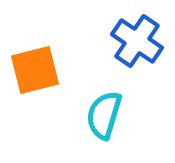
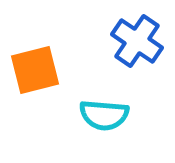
cyan semicircle: rotated 102 degrees counterclockwise
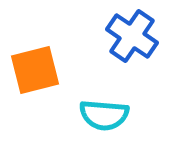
blue cross: moved 5 px left, 5 px up
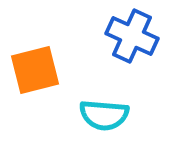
blue cross: rotated 9 degrees counterclockwise
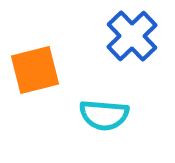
blue cross: rotated 21 degrees clockwise
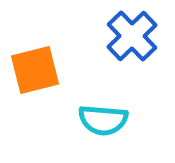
cyan semicircle: moved 1 px left, 5 px down
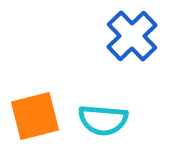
orange square: moved 46 px down
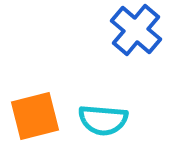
blue cross: moved 4 px right, 6 px up; rotated 6 degrees counterclockwise
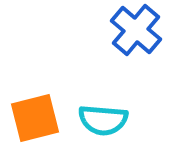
orange square: moved 2 px down
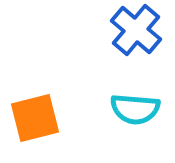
cyan semicircle: moved 32 px right, 11 px up
